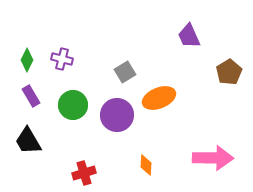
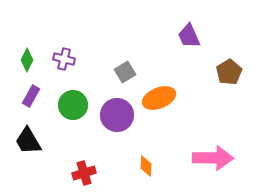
purple cross: moved 2 px right
purple rectangle: rotated 60 degrees clockwise
orange diamond: moved 1 px down
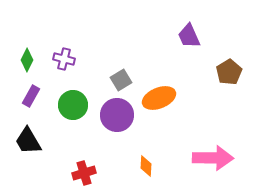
gray square: moved 4 px left, 8 px down
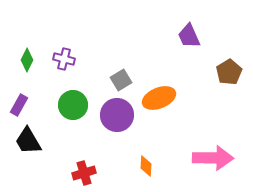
purple rectangle: moved 12 px left, 9 px down
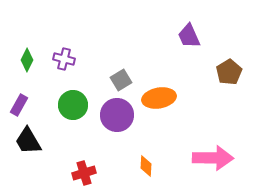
orange ellipse: rotated 12 degrees clockwise
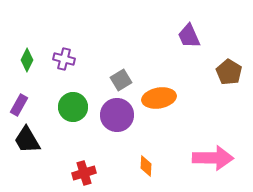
brown pentagon: rotated 10 degrees counterclockwise
green circle: moved 2 px down
black trapezoid: moved 1 px left, 1 px up
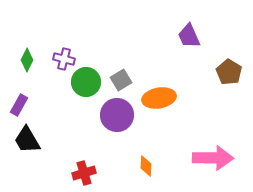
green circle: moved 13 px right, 25 px up
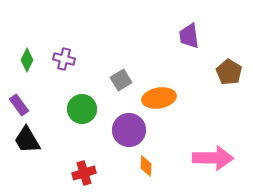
purple trapezoid: rotated 16 degrees clockwise
green circle: moved 4 px left, 27 px down
purple rectangle: rotated 65 degrees counterclockwise
purple circle: moved 12 px right, 15 px down
